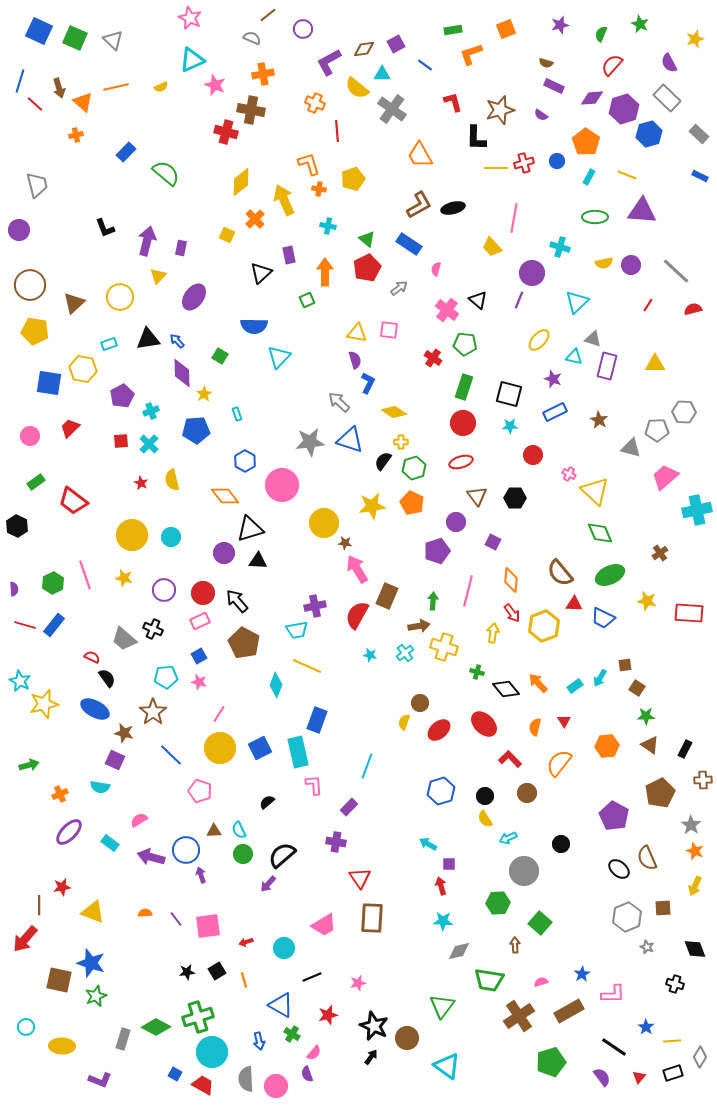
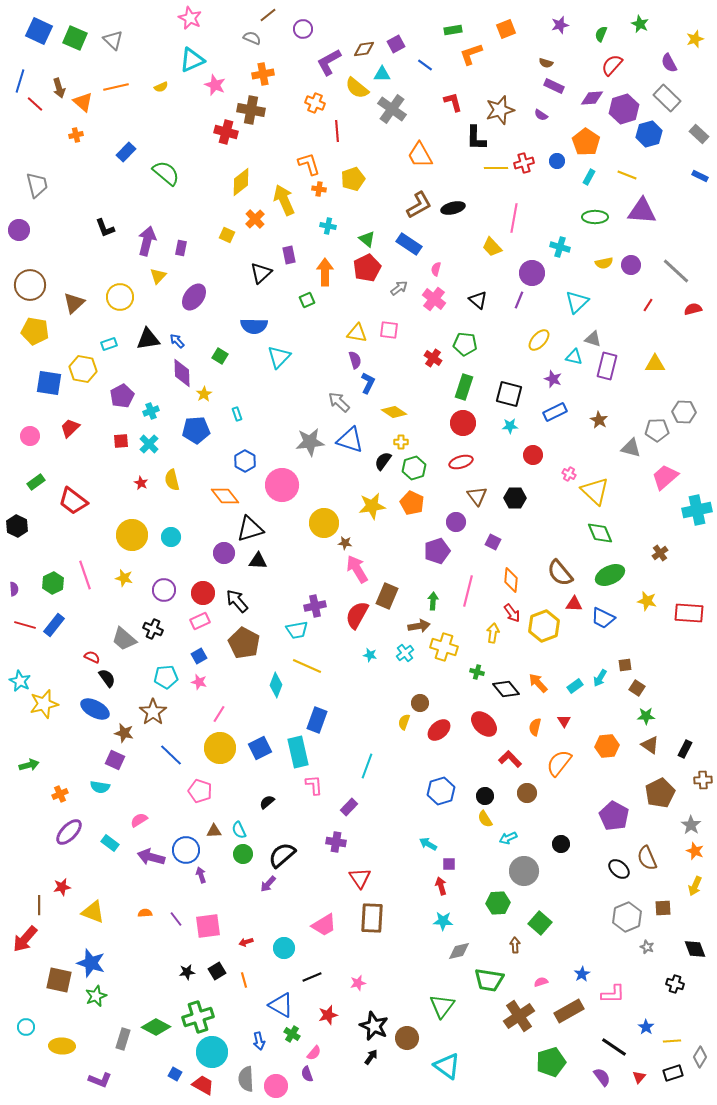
pink cross at (447, 310): moved 13 px left, 11 px up
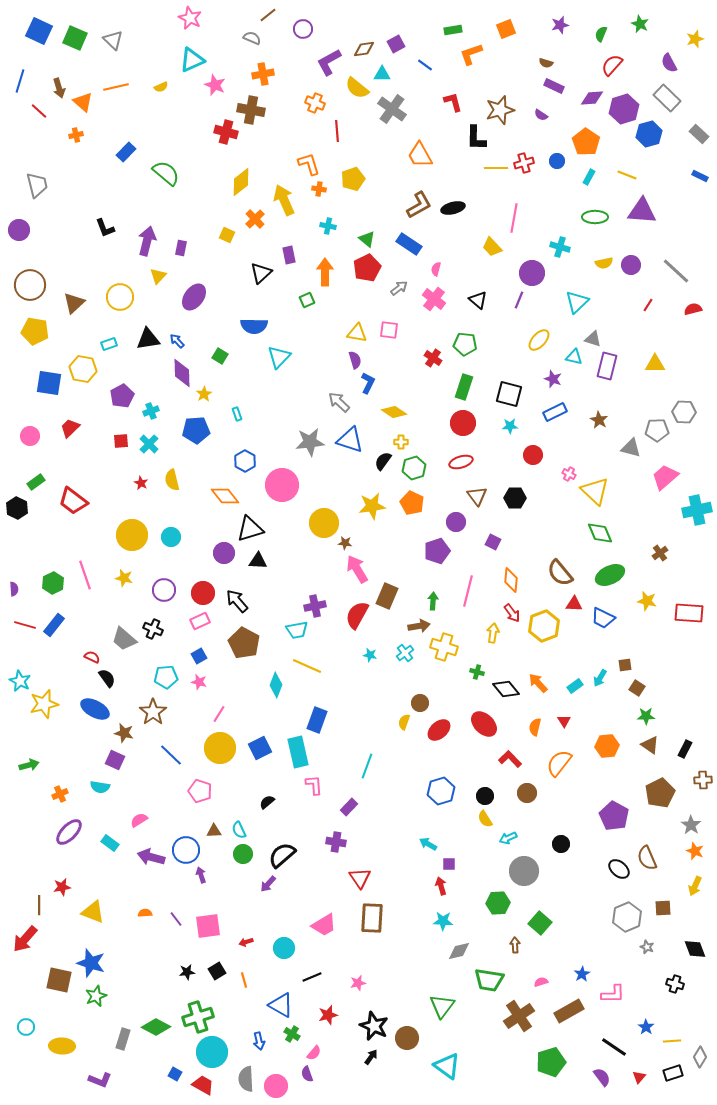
red line at (35, 104): moved 4 px right, 7 px down
black hexagon at (17, 526): moved 18 px up
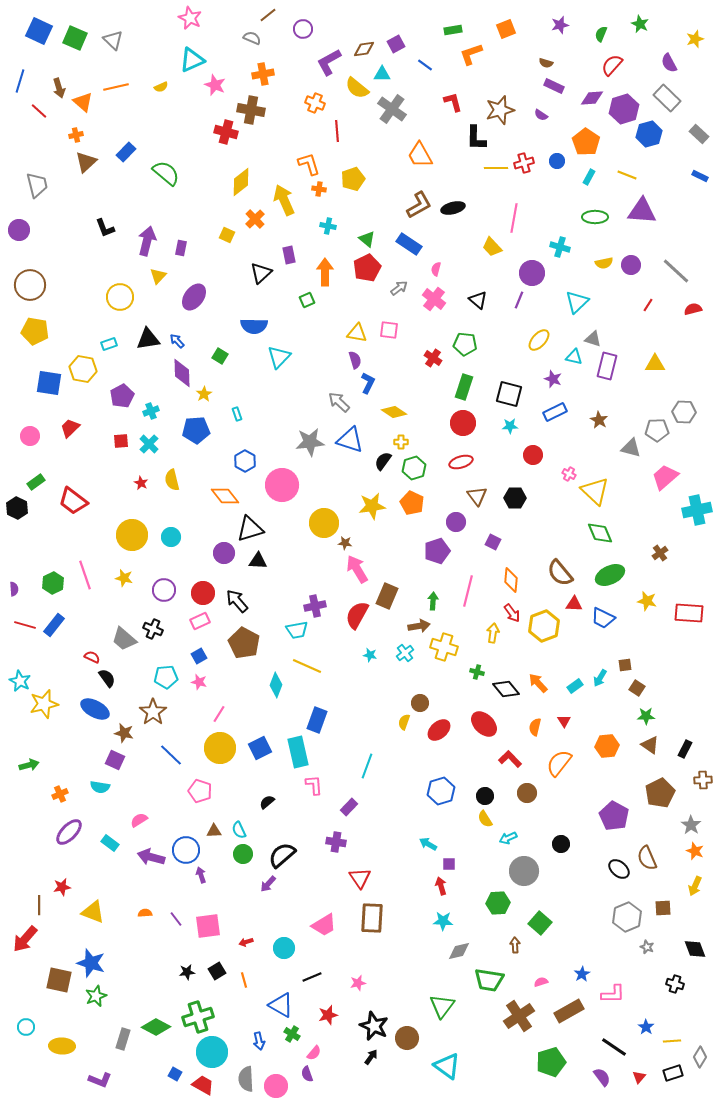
brown triangle at (74, 303): moved 12 px right, 141 px up
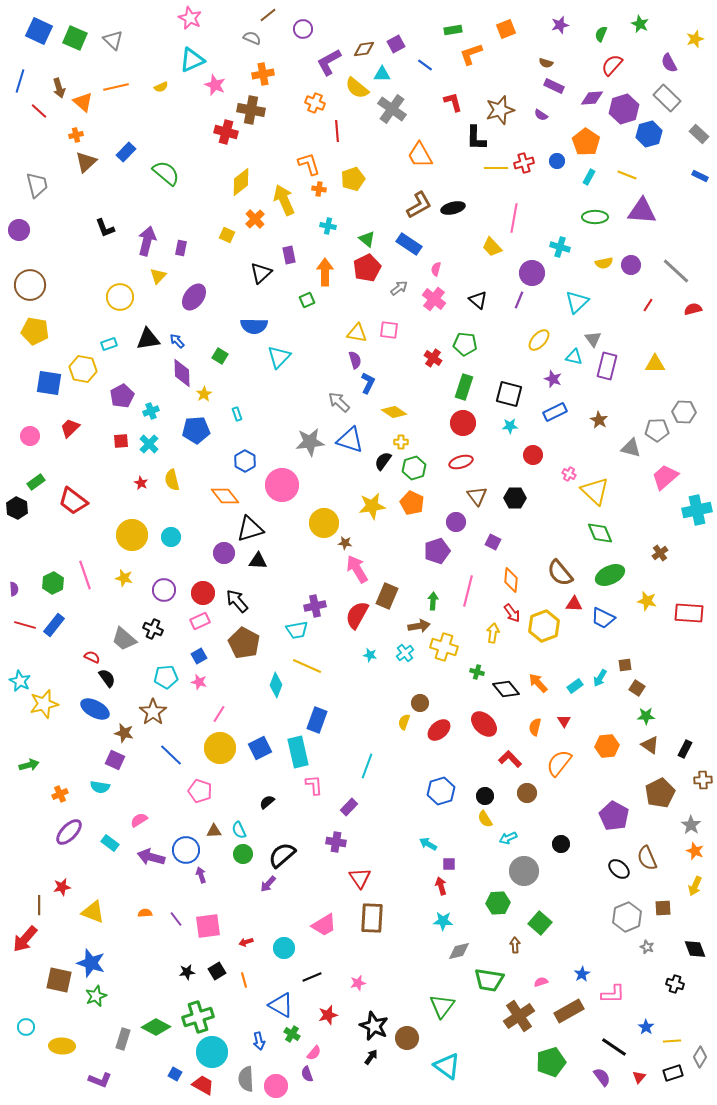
gray triangle at (593, 339): rotated 36 degrees clockwise
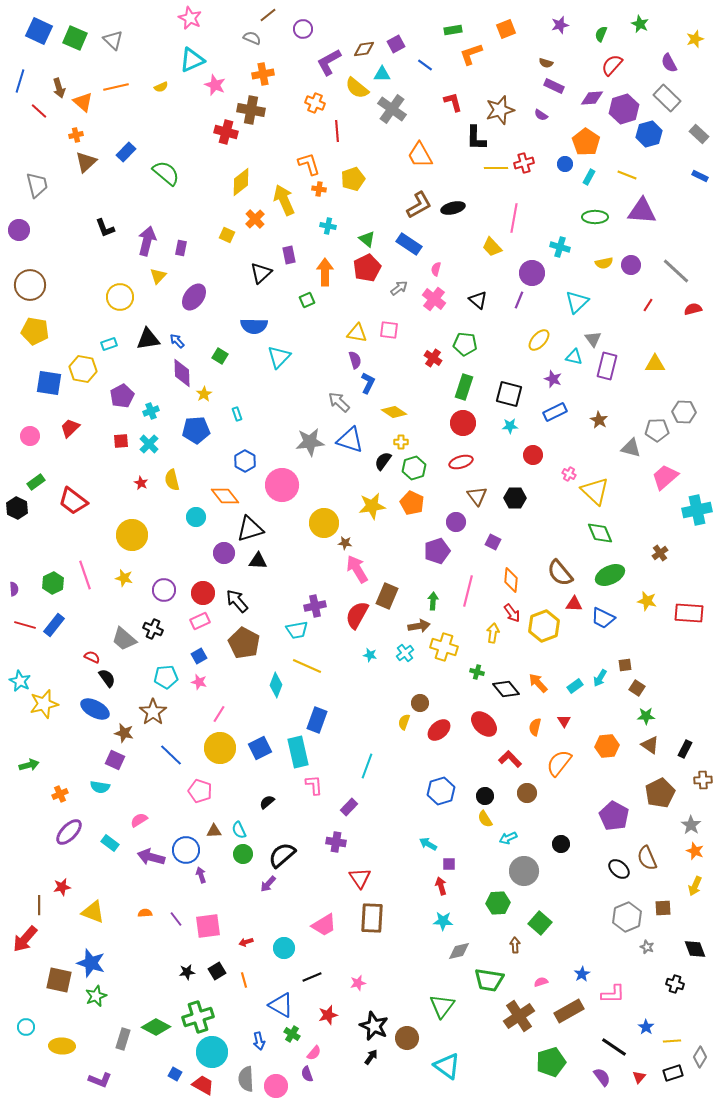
blue circle at (557, 161): moved 8 px right, 3 px down
cyan circle at (171, 537): moved 25 px right, 20 px up
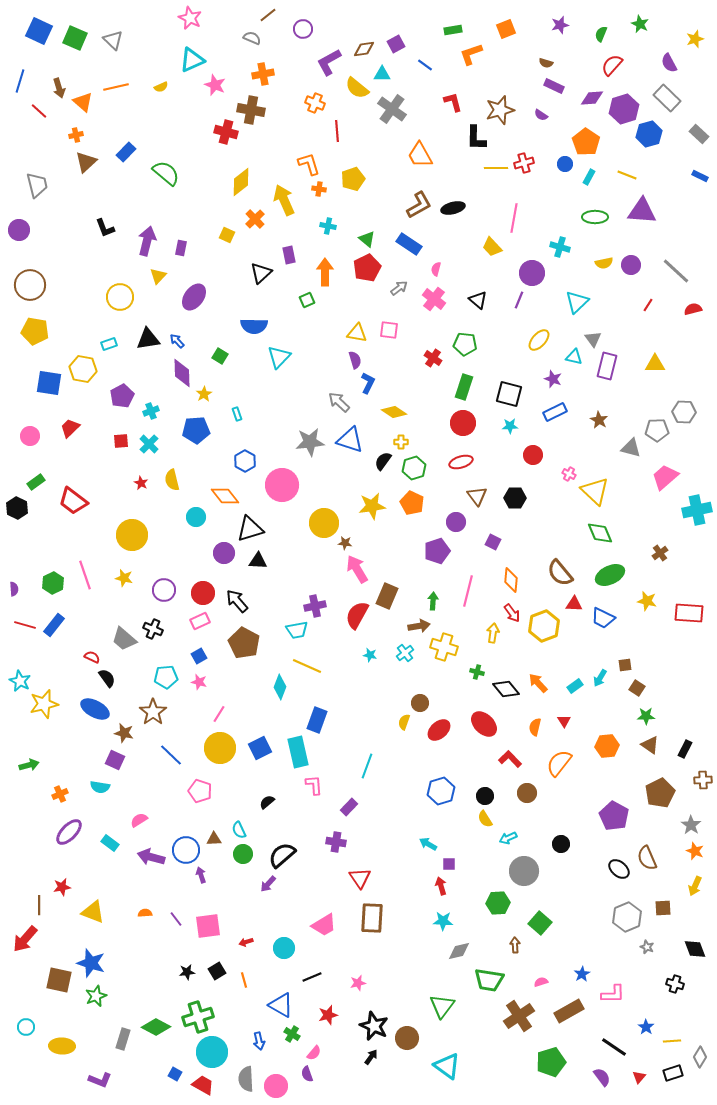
cyan diamond at (276, 685): moved 4 px right, 2 px down
brown triangle at (214, 831): moved 8 px down
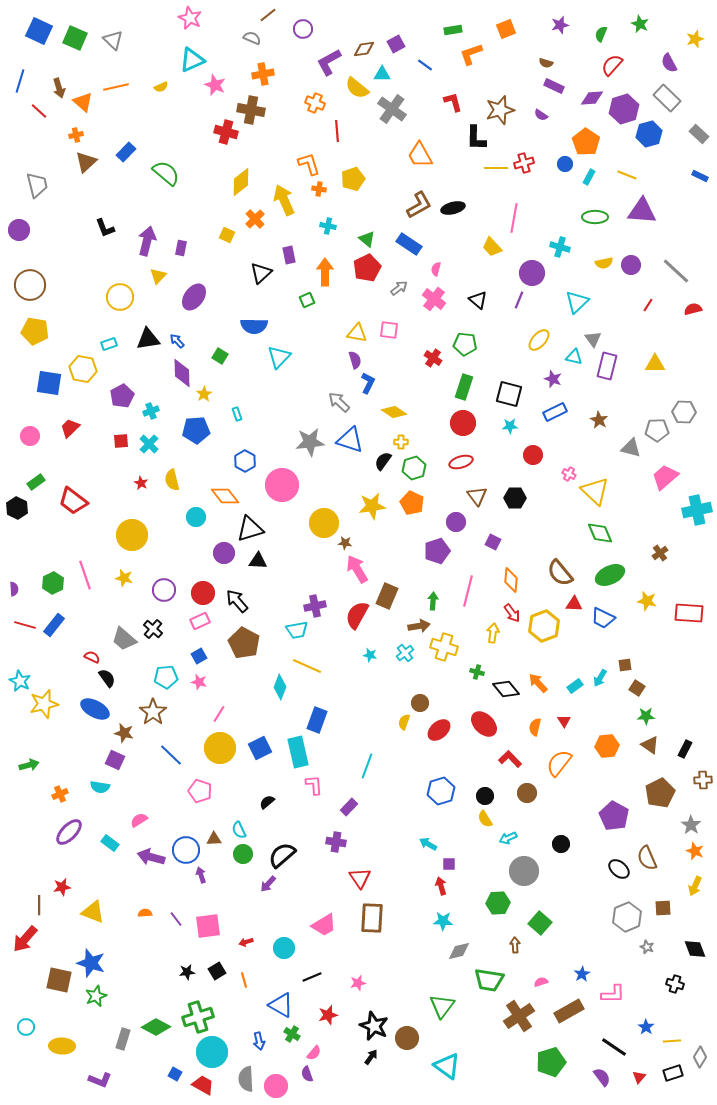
black cross at (153, 629): rotated 18 degrees clockwise
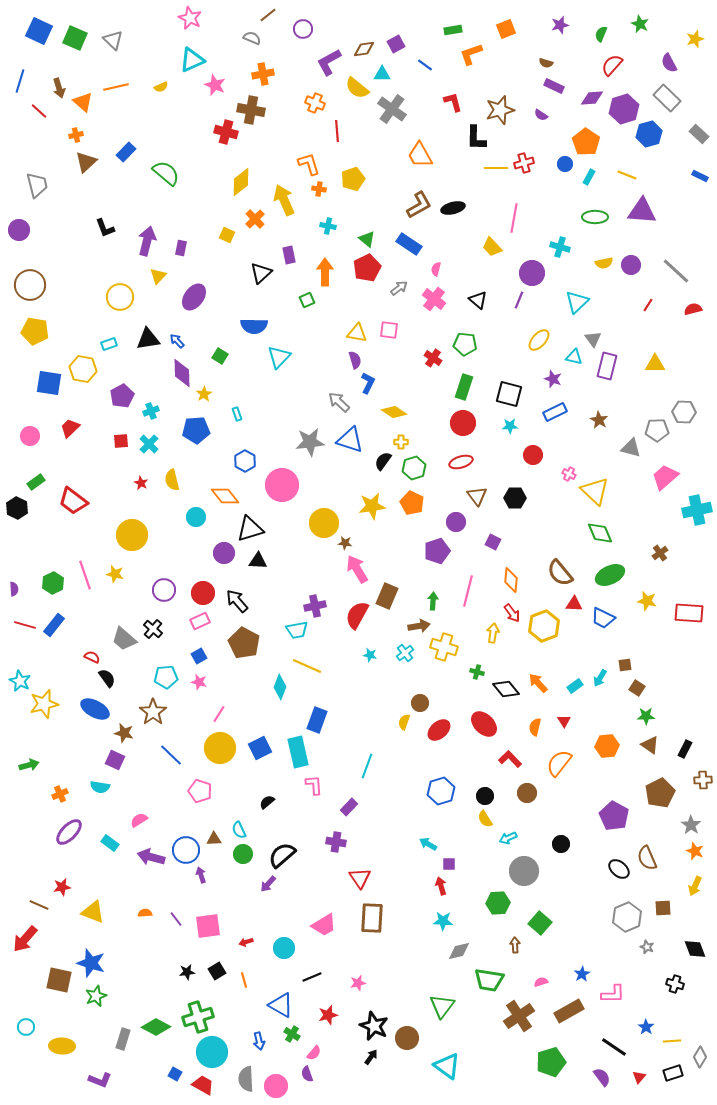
yellow star at (124, 578): moved 9 px left, 4 px up
brown line at (39, 905): rotated 66 degrees counterclockwise
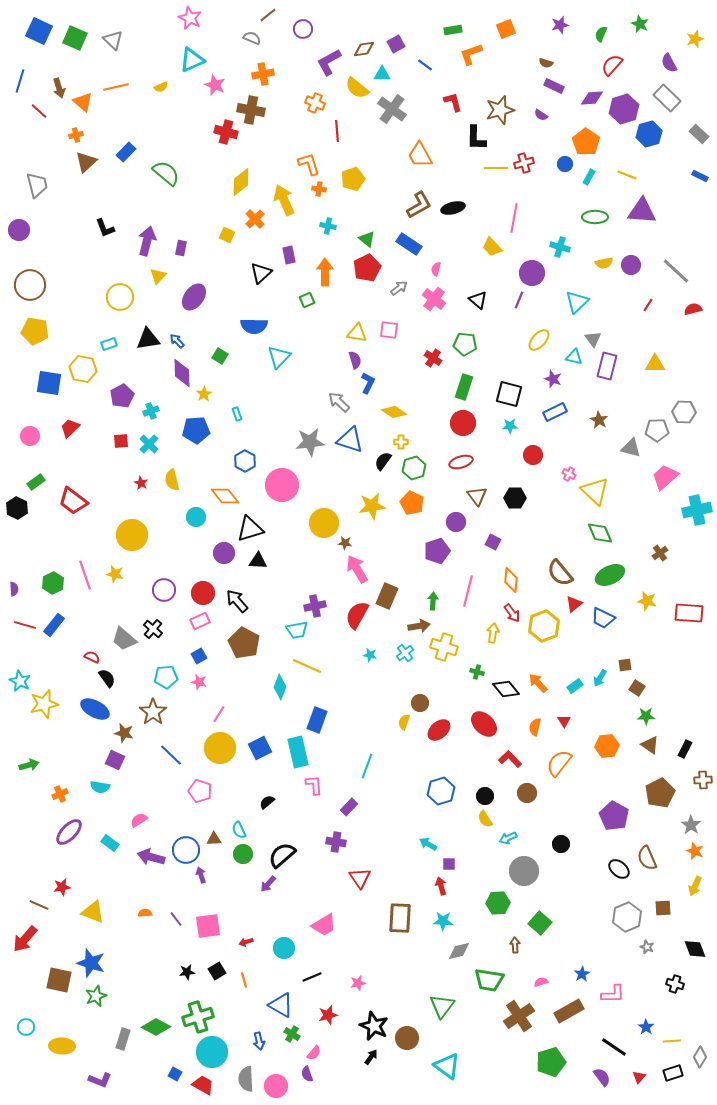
red triangle at (574, 604): rotated 42 degrees counterclockwise
brown rectangle at (372, 918): moved 28 px right
